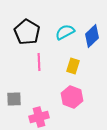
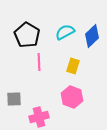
black pentagon: moved 3 px down
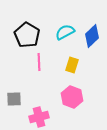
yellow rectangle: moved 1 px left, 1 px up
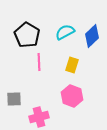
pink hexagon: moved 1 px up
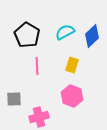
pink line: moved 2 px left, 4 px down
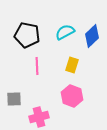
black pentagon: rotated 20 degrees counterclockwise
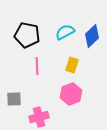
pink hexagon: moved 1 px left, 2 px up; rotated 20 degrees clockwise
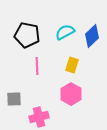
pink hexagon: rotated 10 degrees counterclockwise
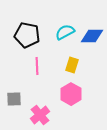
blue diamond: rotated 45 degrees clockwise
pink cross: moved 1 px right, 2 px up; rotated 24 degrees counterclockwise
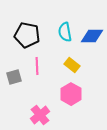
cyan semicircle: rotated 72 degrees counterclockwise
yellow rectangle: rotated 70 degrees counterclockwise
gray square: moved 22 px up; rotated 14 degrees counterclockwise
